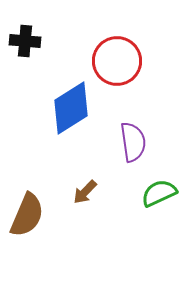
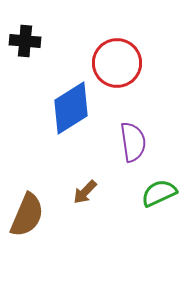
red circle: moved 2 px down
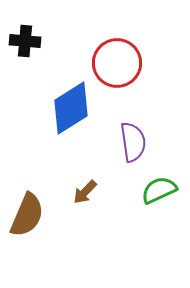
green semicircle: moved 3 px up
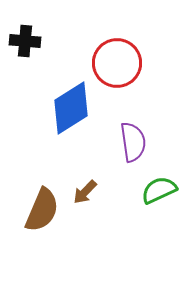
brown semicircle: moved 15 px right, 5 px up
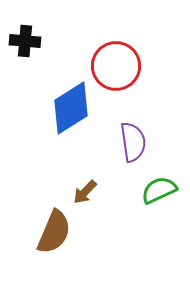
red circle: moved 1 px left, 3 px down
brown semicircle: moved 12 px right, 22 px down
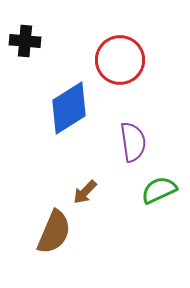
red circle: moved 4 px right, 6 px up
blue diamond: moved 2 px left
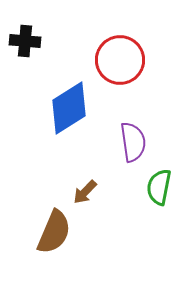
green semicircle: moved 3 px up; rotated 54 degrees counterclockwise
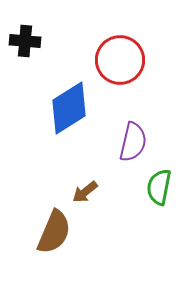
purple semicircle: rotated 21 degrees clockwise
brown arrow: rotated 8 degrees clockwise
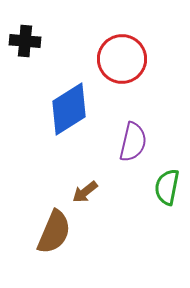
red circle: moved 2 px right, 1 px up
blue diamond: moved 1 px down
green semicircle: moved 8 px right
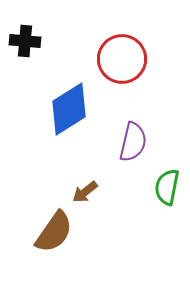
brown semicircle: rotated 12 degrees clockwise
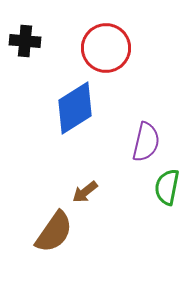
red circle: moved 16 px left, 11 px up
blue diamond: moved 6 px right, 1 px up
purple semicircle: moved 13 px right
